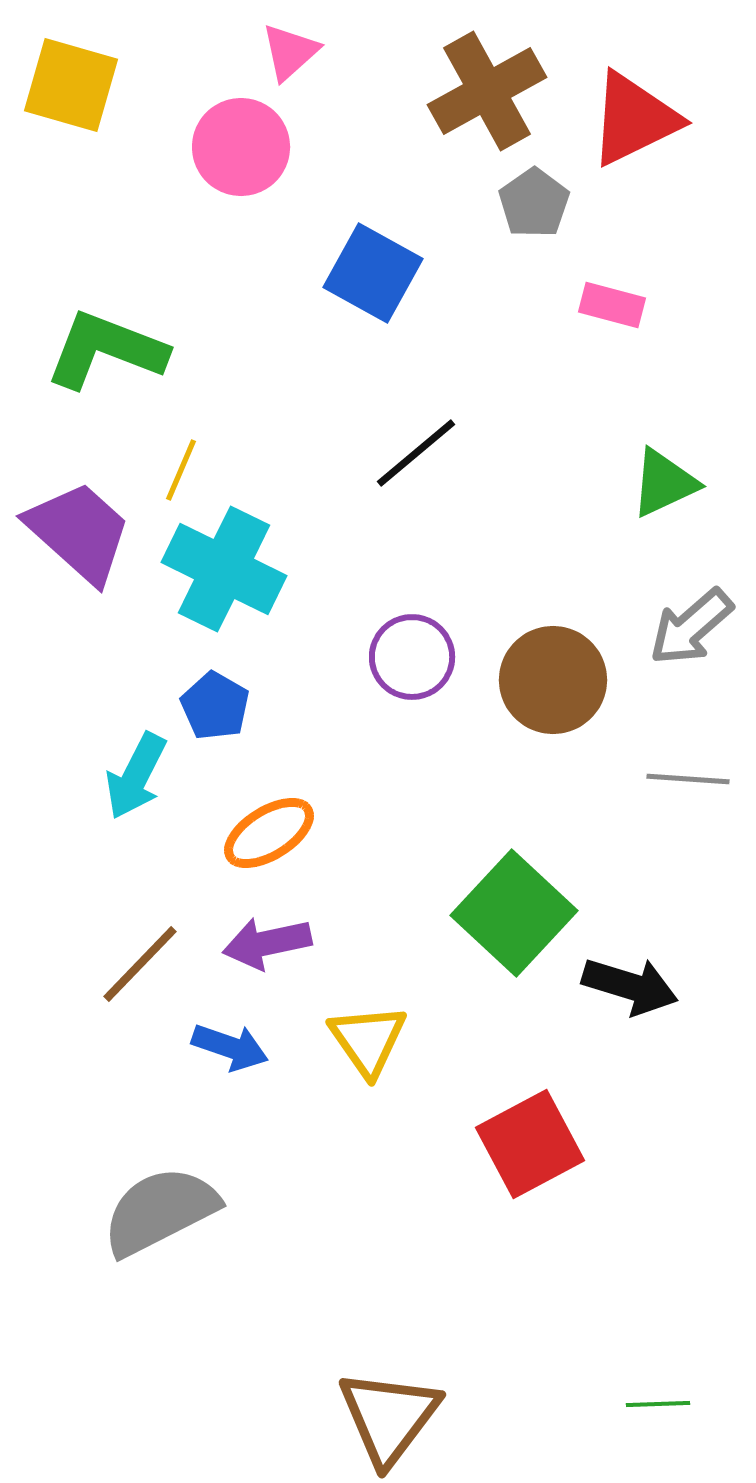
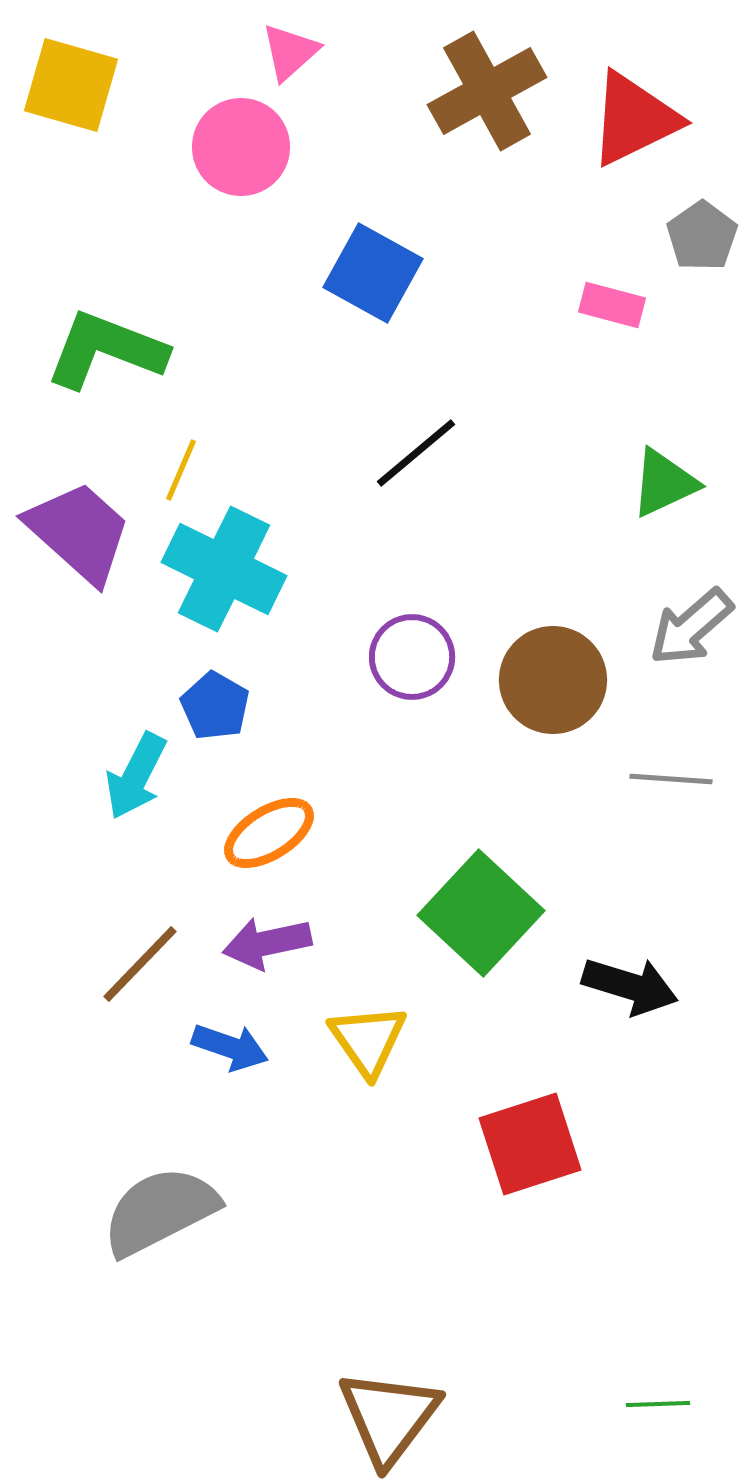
gray pentagon: moved 168 px right, 33 px down
gray line: moved 17 px left
green square: moved 33 px left
red square: rotated 10 degrees clockwise
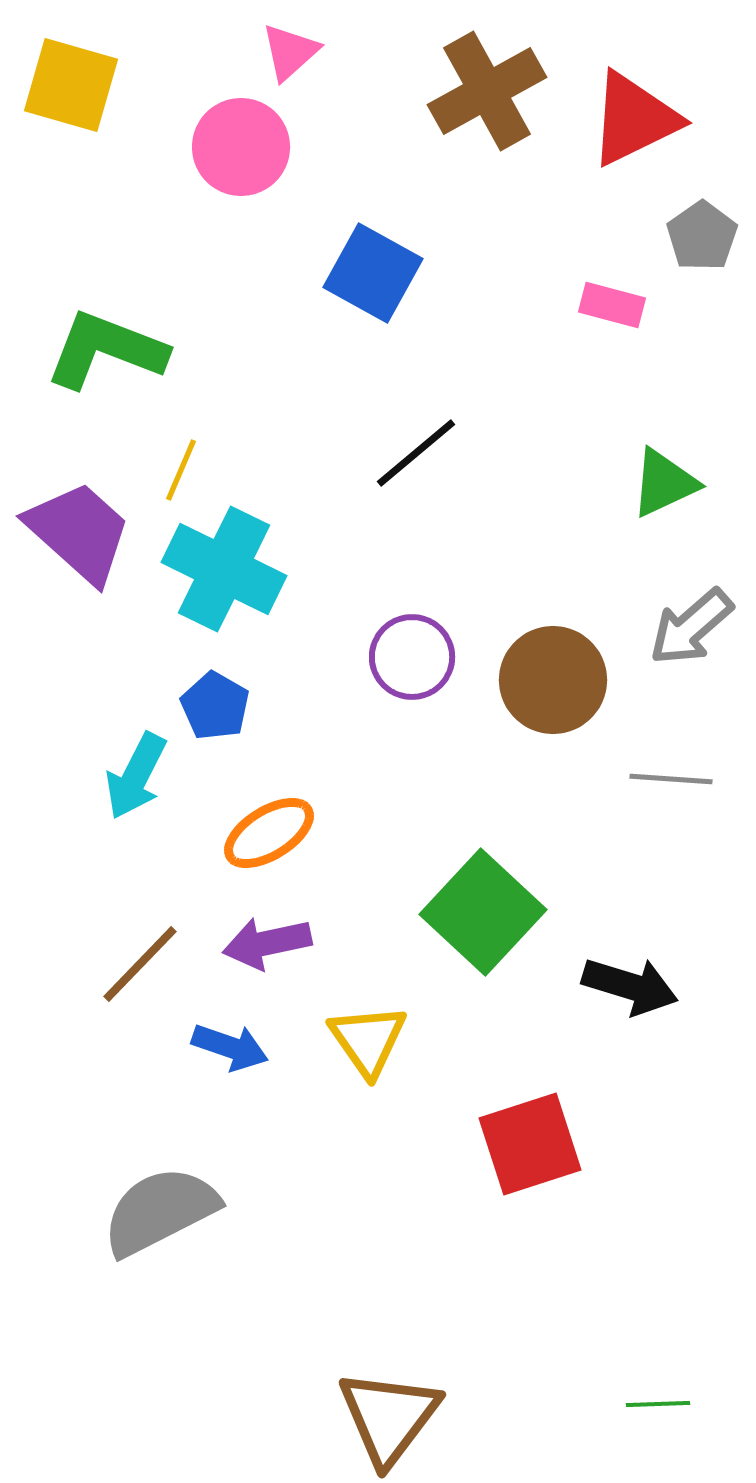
green square: moved 2 px right, 1 px up
